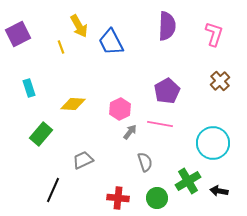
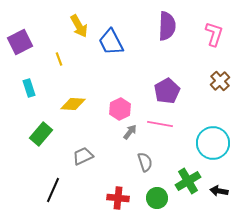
purple square: moved 2 px right, 8 px down
yellow line: moved 2 px left, 12 px down
gray trapezoid: moved 4 px up
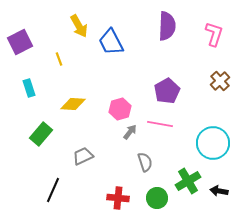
pink hexagon: rotated 10 degrees clockwise
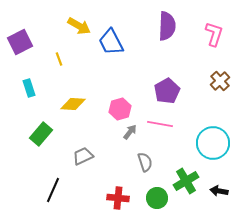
yellow arrow: rotated 30 degrees counterclockwise
green cross: moved 2 px left
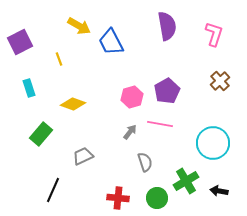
purple semicircle: rotated 12 degrees counterclockwise
yellow diamond: rotated 15 degrees clockwise
pink hexagon: moved 12 px right, 12 px up
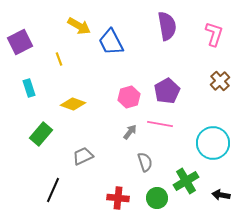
pink hexagon: moved 3 px left
black arrow: moved 2 px right, 4 px down
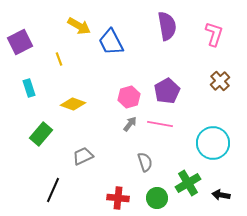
gray arrow: moved 8 px up
green cross: moved 2 px right, 2 px down
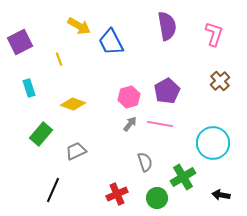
gray trapezoid: moved 7 px left, 5 px up
green cross: moved 5 px left, 6 px up
red cross: moved 1 px left, 4 px up; rotated 30 degrees counterclockwise
